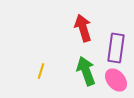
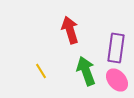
red arrow: moved 13 px left, 2 px down
yellow line: rotated 49 degrees counterclockwise
pink ellipse: moved 1 px right
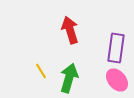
green arrow: moved 17 px left, 7 px down; rotated 36 degrees clockwise
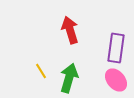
pink ellipse: moved 1 px left
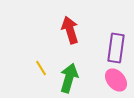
yellow line: moved 3 px up
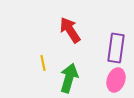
red arrow: rotated 16 degrees counterclockwise
yellow line: moved 2 px right, 5 px up; rotated 21 degrees clockwise
pink ellipse: rotated 60 degrees clockwise
